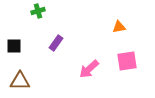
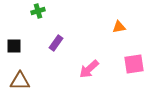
pink square: moved 7 px right, 3 px down
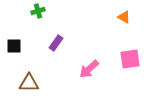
orange triangle: moved 5 px right, 10 px up; rotated 40 degrees clockwise
pink square: moved 4 px left, 5 px up
brown triangle: moved 9 px right, 2 px down
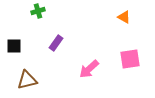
brown triangle: moved 2 px left, 3 px up; rotated 15 degrees counterclockwise
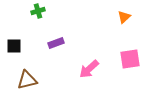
orange triangle: rotated 48 degrees clockwise
purple rectangle: rotated 35 degrees clockwise
